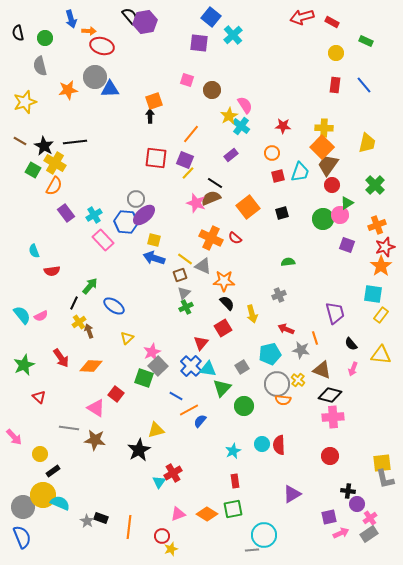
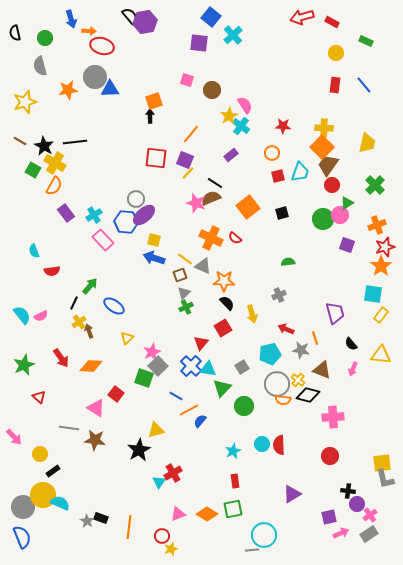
black semicircle at (18, 33): moved 3 px left
black diamond at (330, 395): moved 22 px left
pink cross at (370, 518): moved 3 px up
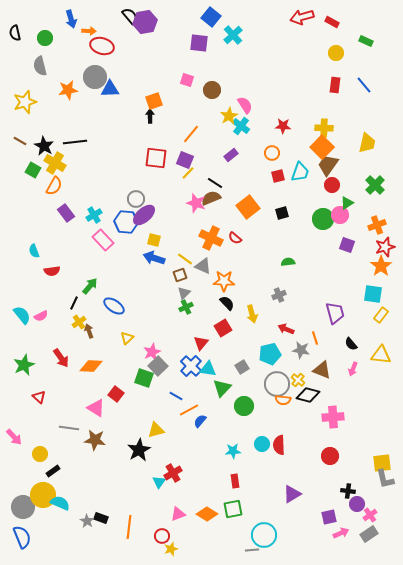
cyan star at (233, 451): rotated 21 degrees clockwise
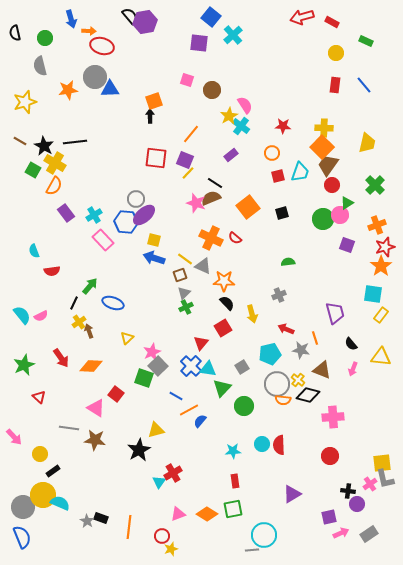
blue ellipse at (114, 306): moved 1 px left, 3 px up; rotated 15 degrees counterclockwise
yellow triangle at (381, 355): moved 2 px down
pink cross at (370, 515): moved 31 px up
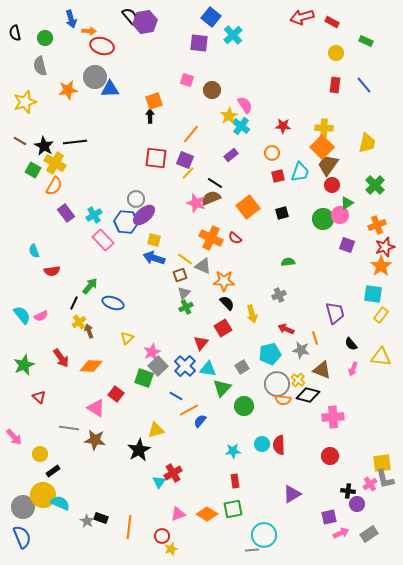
blue cross at (191, 366): moved 6 px left
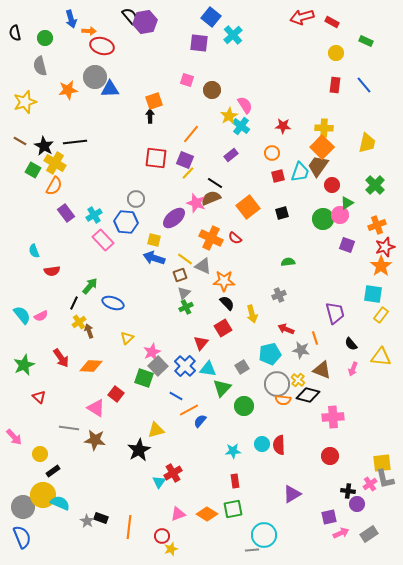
brown trapezoid at (328, 165): moved 10 px left, 1 px down
purple ellipse at (144, 215): moved 30 px right, 3 px down
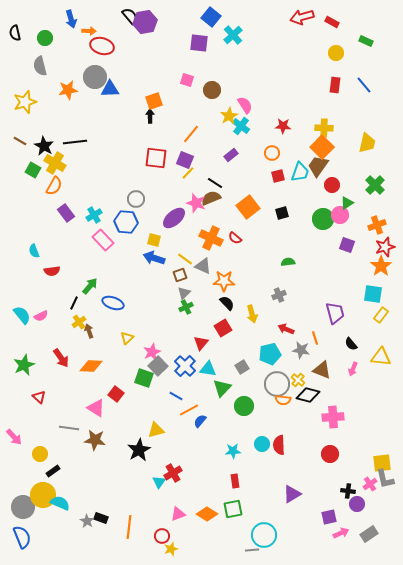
red circle at (330, 456): moved 2 px up
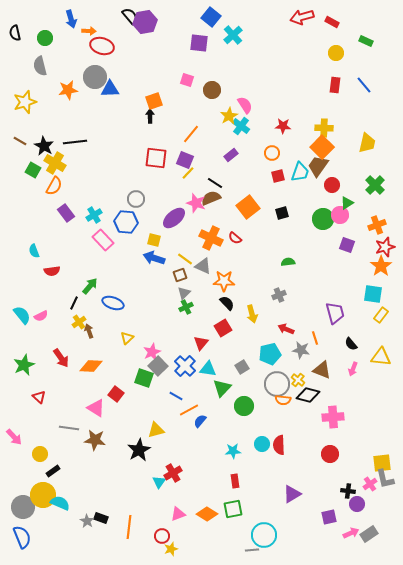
pink arrow at (341, 533): moved 10 px right
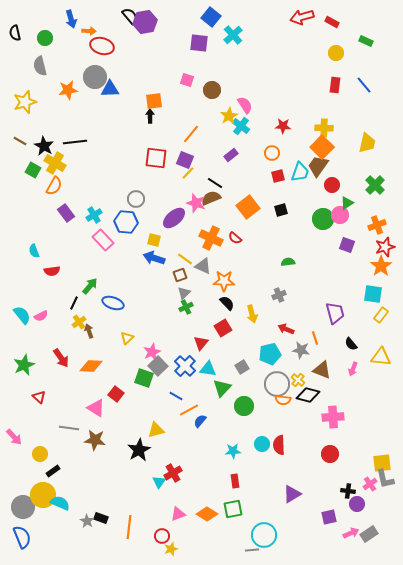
orange square at (154, 101): rotated 12 degrees clockwise
black square at (282, 213): moved 1 px left, 3 px up
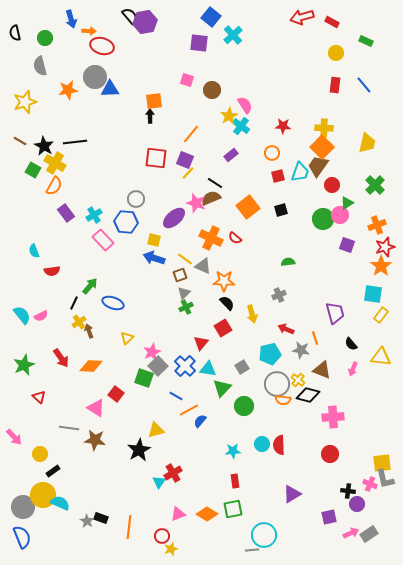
pink cross at (370, 484): rotated 32 degrees counterclockwise
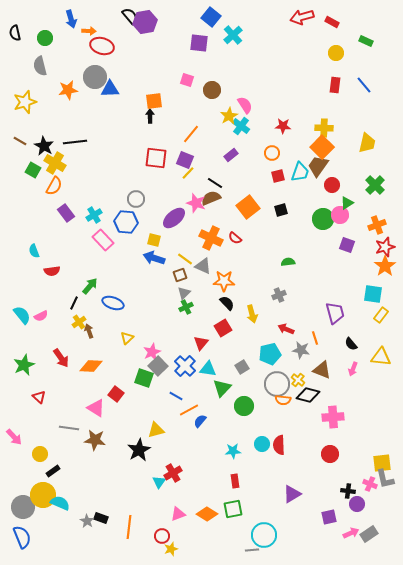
orange star at (381, 266): moved 4 px right
